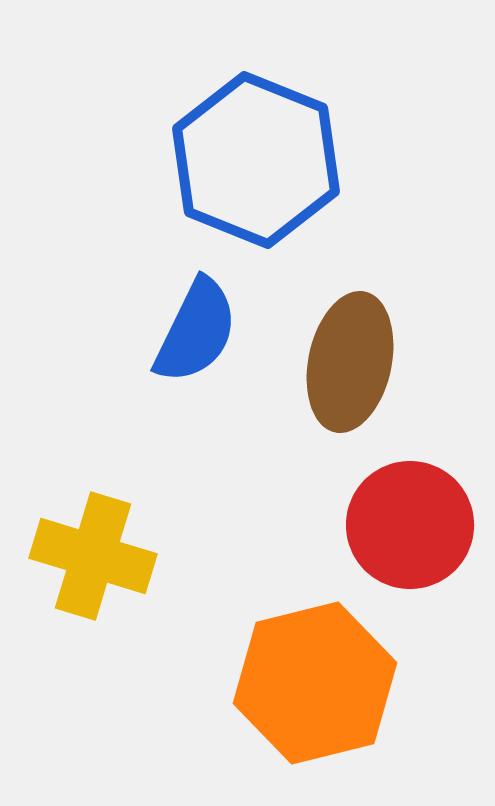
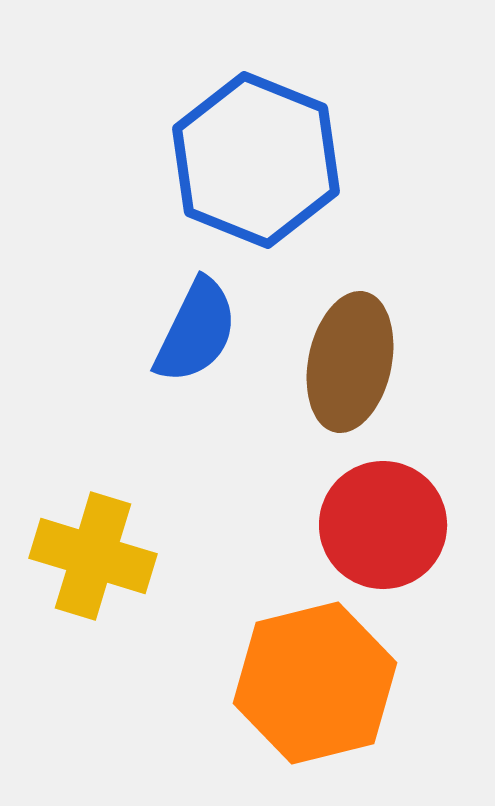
red circle: moved 27 px left
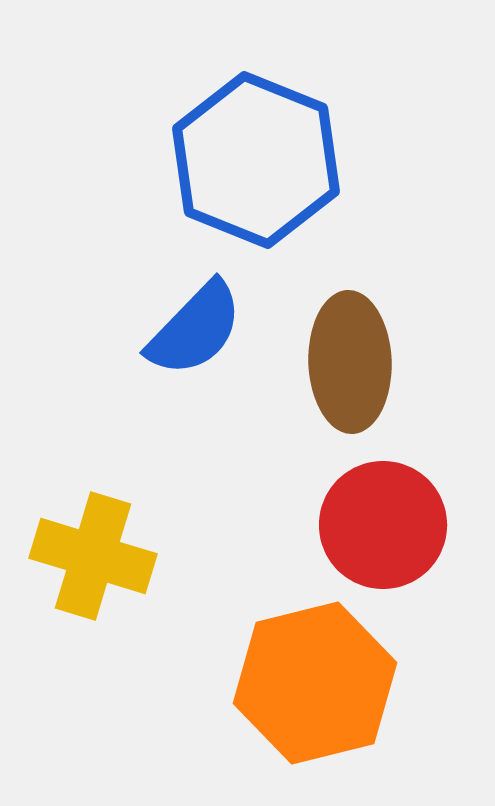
blue semicircle: moved 1 px left, 2 px up; rotated 18 degrees clockwise
brown ellipse: rotated 14 degrees counterclockwise
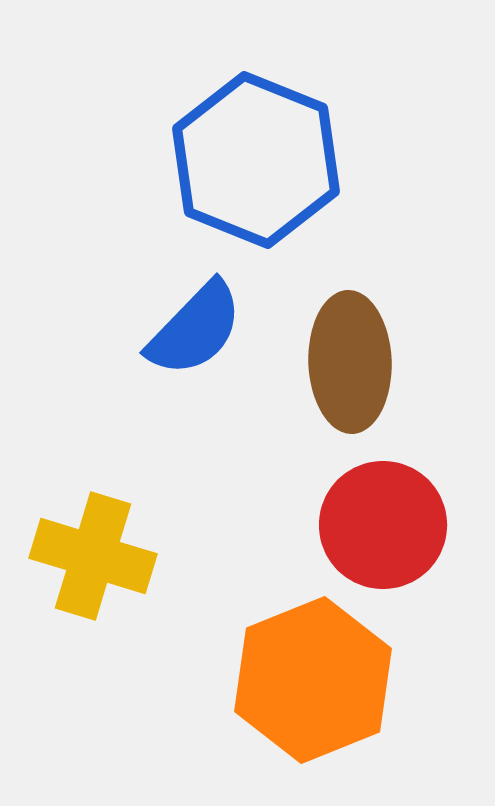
orange hexagon: moved 2 px left, 3 px up; rotated 8 degrees counterclockwise
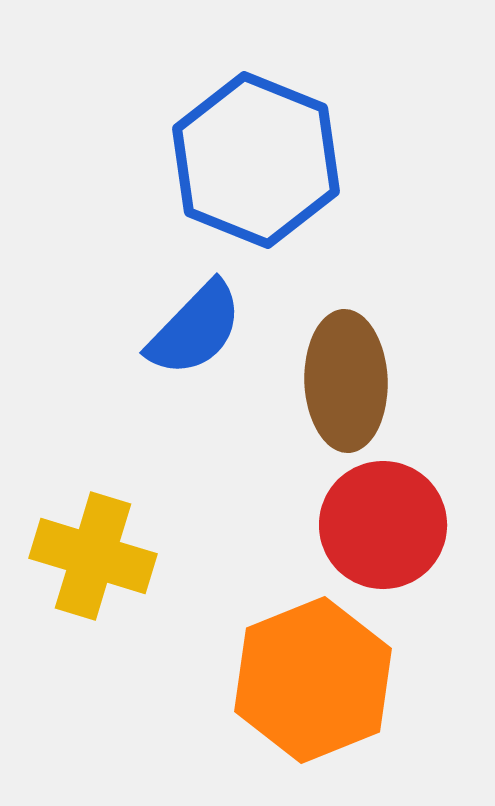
brown ellipse: moved 4 px left, 19 px down
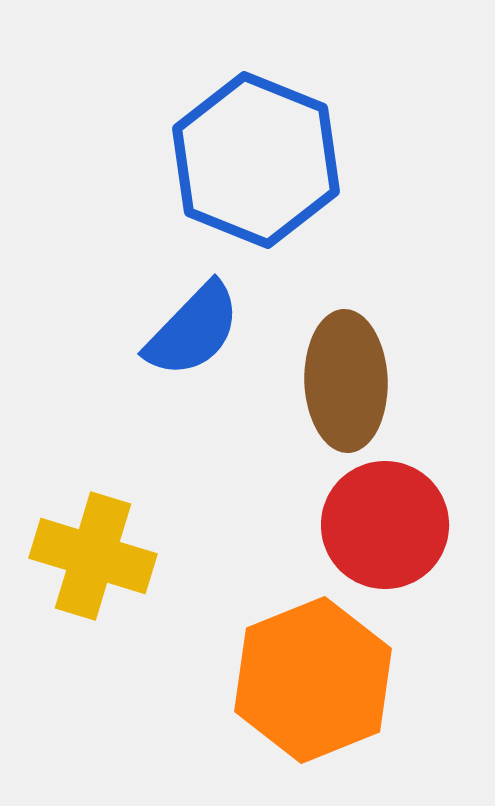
blue semicircle: moved 2 px left, 1 px down
red circle: moved 2 px right
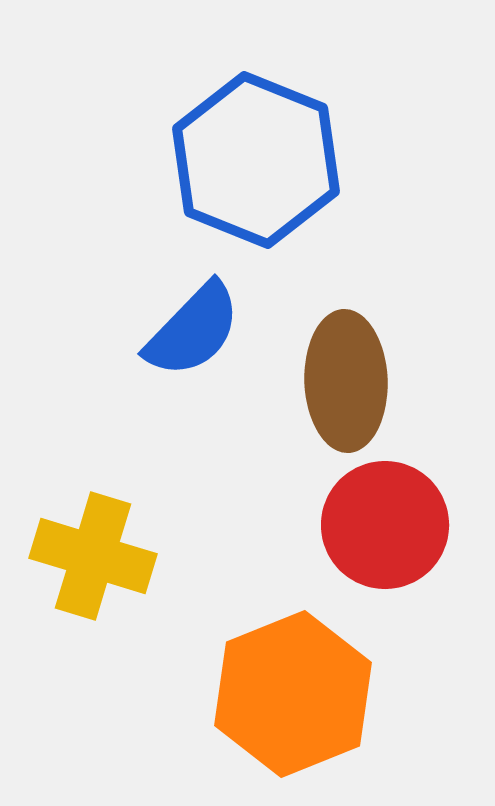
orange hexagon: moved 20 px left, 14 px down
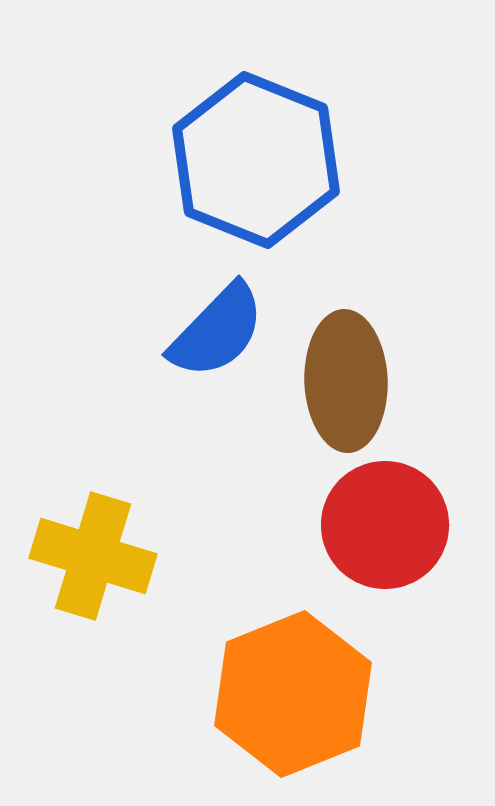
blue semicircle: moved 24 px right, 1 px down
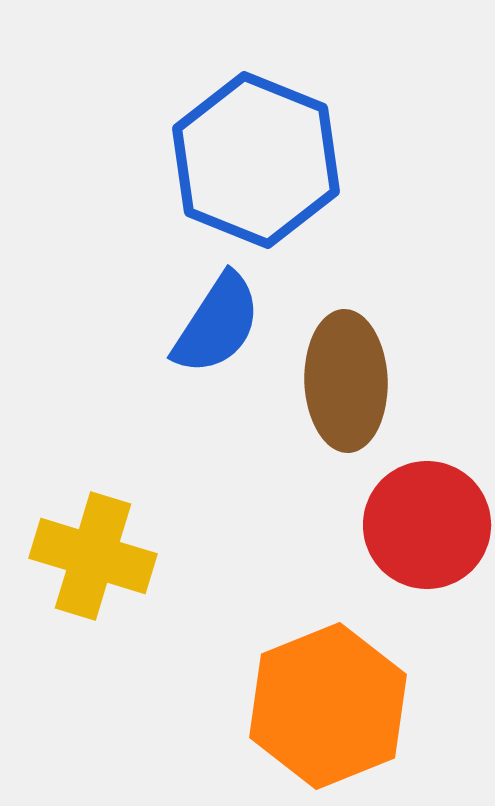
blue semicircle: moved 7 px up; rotated 11 degrees counterclockwise
red circle: moved 42 px right
orange hexagon: moved 35 px right, 12 px down
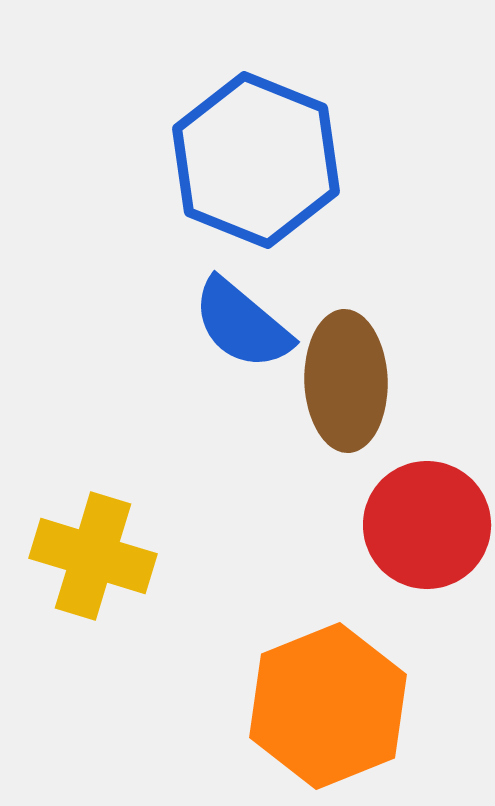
blue semicircle: moved 25 px right; rotated 97 degrees clockwise
